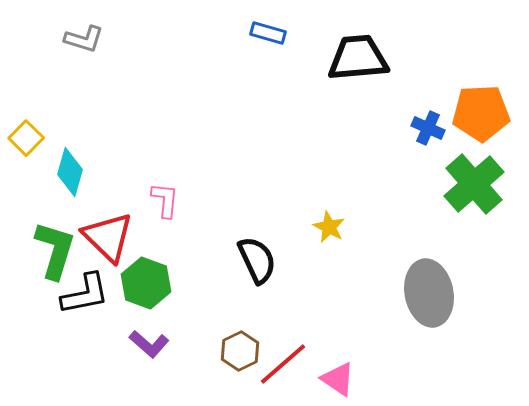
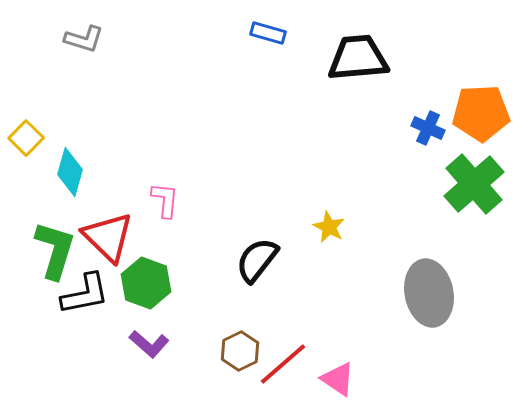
black semicircle: rotated 117 degrees counterclockwise
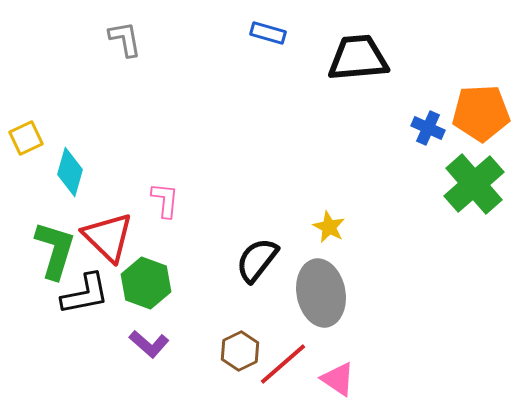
gray L-shape: moved 41 px right; rotated 117 degrees counterclockwise
yellow square: rotated 20 degrees clockwise
gray ellipse: moved 108 px left
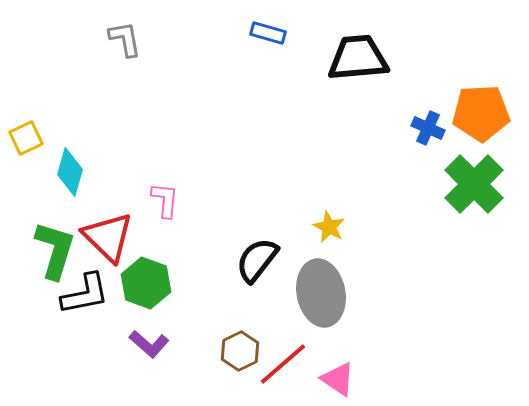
green cross: rotated 4 degrees counterclockwise
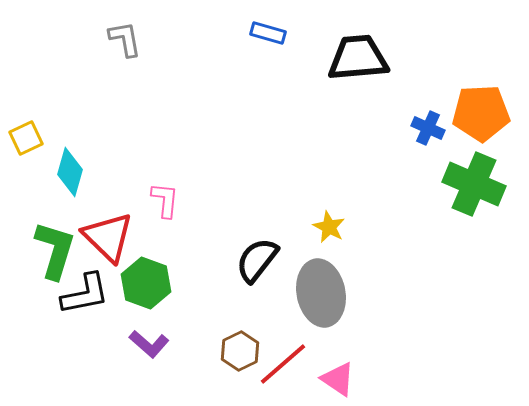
green cross: rotated 22 degrees counterclockwise
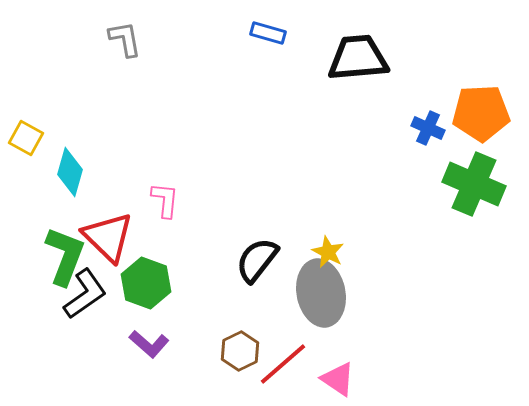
yellow square: rotated 36 degrees counterclockwise
yellow star: moved 1 px left, 25 px down
green L-shape: moved 10 px right, 6 px down; rotated 4 degrees clockwise
black L-shape: rotated 24 degrees counterclockwise
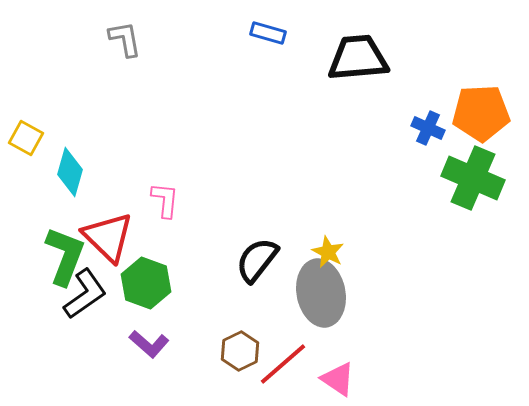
green cross: moved 1 px left, 6 px up
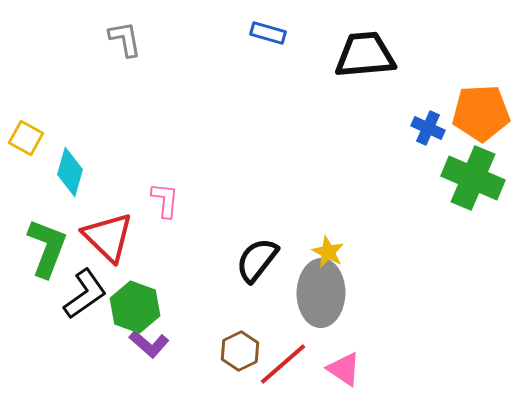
black trapezoid: moved 7 px right, 3 px up
green L-shape: moved 18 px left, 8 px up
green hexagon: moved 11 px left, 24 px down
gray ellipse: rotated 12 degrees clockwise
pink triangle: moved 6 px right, 10 px up
